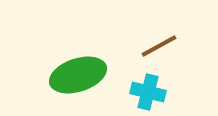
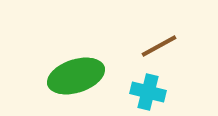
green ellipse: moved 2 px left, 1 px down
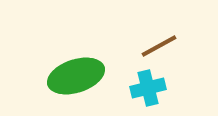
cyan cross: moved 4 px up; rotated 28 degrees counterclockwise
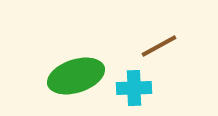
cyan cross: moved 14 px left; rotated 12 degrees clockwise
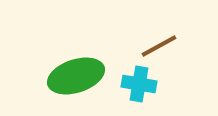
cyan cross: moved 5 px right, 4 px up; rotated 12 degrees clockwise
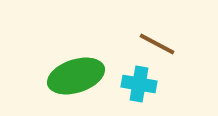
brown line: moved 2 px left, 2 px up; rotated 57 degrees clockwise
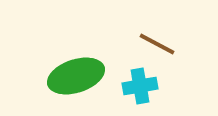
cyan cross: moved 1 px right, 2 px down; rotated 20 degrees counterclockwise
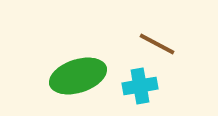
green ellipse: moved 2 px right
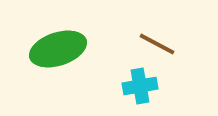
green ellipse: moved 20 px left, 27 px up
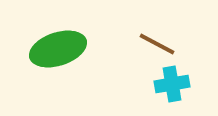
cyan cross: moved 32 px right, 2 px up
